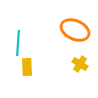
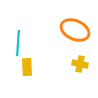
yellow cross: rotated 21 degrees counterclockwise
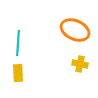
yellow rectangle: moved 9 px left, 6 px down
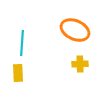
cyan line: moved 4 px right
yellow cross: rotated 14 degrees counterclockwise
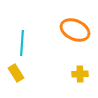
yellow cross: moved 10 px down
yellow rectangle: moved 2 px left; rotated 30 degrees counterclockwise
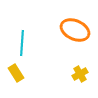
yellow cross: rotated 28 degrees counterclockwise
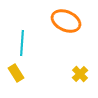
orange ellipse: moved 9 px left, 9 px up
yellow cross: rotated 14 degrees counterclockwise
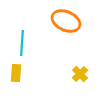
yellow rectangle: rotated 36 degrees clockwise
